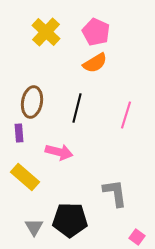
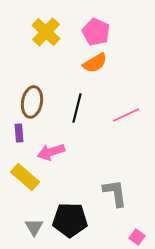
pink line: rotated 48 degrees clockwise
pink arrow: moved 8 px left; rotated 148 degrees clockwise
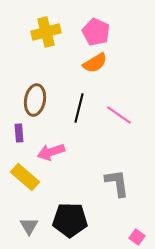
yellow cross: rotated 32 degrees clockwise
brown ellipse: moved 3 px right, 2 px up
black line: moved 2 px right
pink line: moved 7 px left; rotated 60 degrees clockwise
gray L-shape: moved 2 px right, 10 px up
gray triangle: moved 5 px left, 1 px up
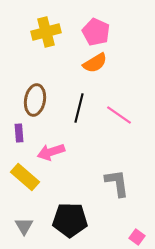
gray triangle: moved 5 px left
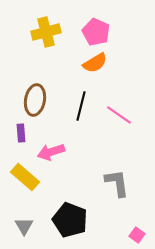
black line: moved 2 px right, 2 px up
purple rectangle: moved 2 px right
black pentagon: rotated 20 degrees clockwise
pink square: moved 2 px up
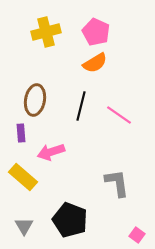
yellow rectangle: moved 2 px left
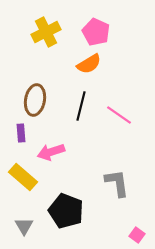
yellow cross: rotated 12 degrees counterclockwise
orange semicircle: moved 6 px left, 1 px down
black pentagon: moved 4 px left, 9 px up
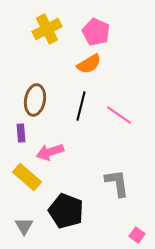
yellow cross: moved 1 px right, 3 px up
pink arrow: moved 1 px left
yellow rectangle: moved 4 px right
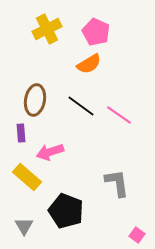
black line: rotated 68 degrees counterclockwise
